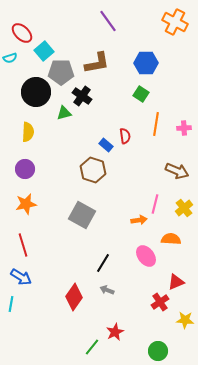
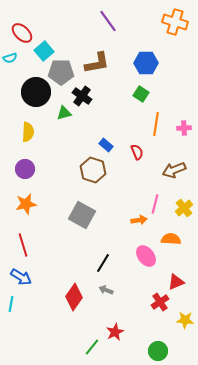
orange cross: rotated 10 degrees counterclockwise
red semicircle: moved 12 px right, 16 px down; rotated 14 degrees counterclockwise
brown arrow: moved 3 px left, 1 px up; rotated 135 degrees clockwise
gray arrow: moved 1 px left
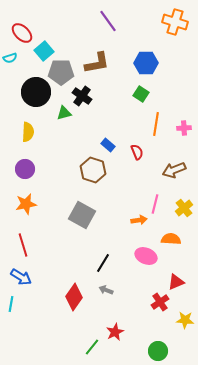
blue rectangle: moved 2 px right
pink ellipse: rotated 30 degrees counterclockwise
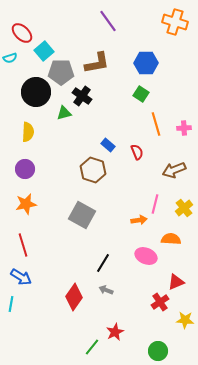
orange line: rotated 25 degrees counterclockwise
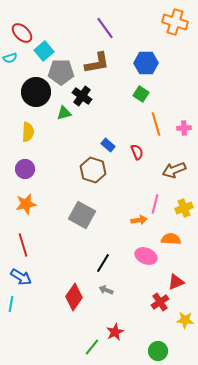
purple line: moved 3 px left, 7 px down
yellow cross: rotated 18 degrees clockwise
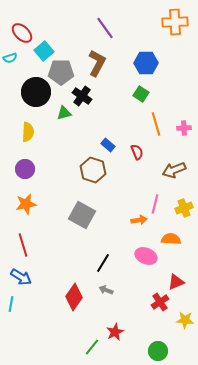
orange cross: rotated 20 degrees counterclockwise
brown L-shape: rotated 52 degrees counterclockwise
